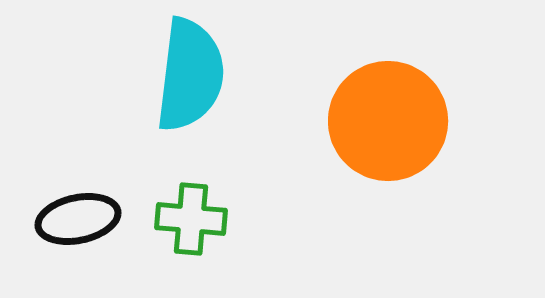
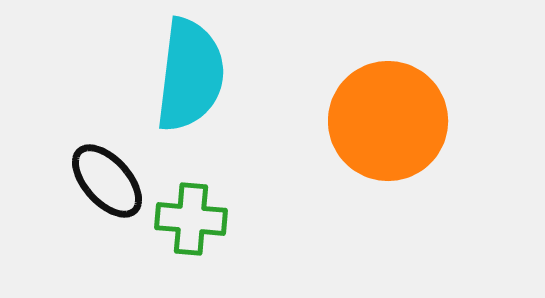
black ellipse: moved 29 px right, 38 px up; rotated 60 degrees clockwise
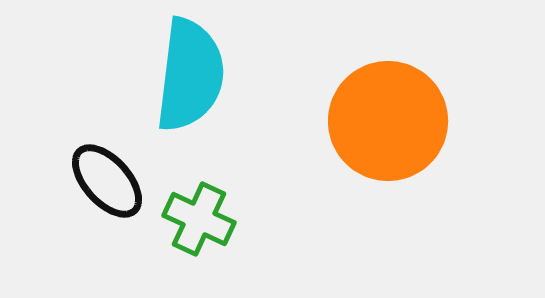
green cross: moved 8 px right; rotated 20 degrees clockwise
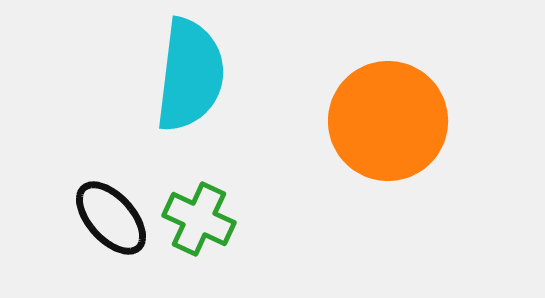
black ellipse: moved 4 px right, 37 px down
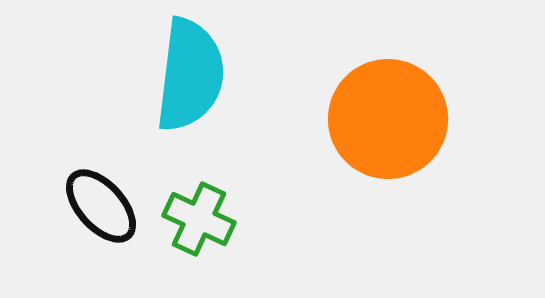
orange circle: moved 2 px up
black ellipse: moved 10 px left, 12 px up
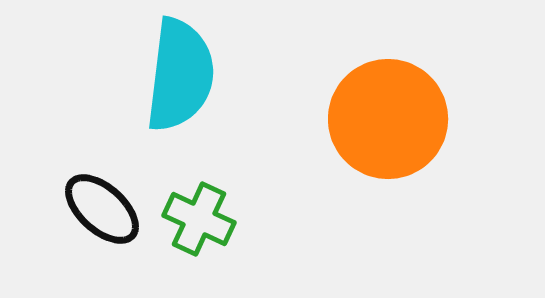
cyan semicircle: moved 10 px left
black ellipse: moved 1 px right, 3 px down; rotated 6 degrees counterclockwise
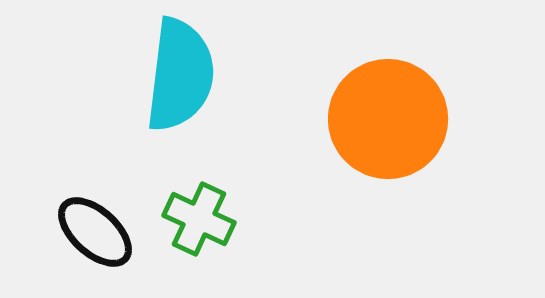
black ellipse: moved 7 px left, 23 px down
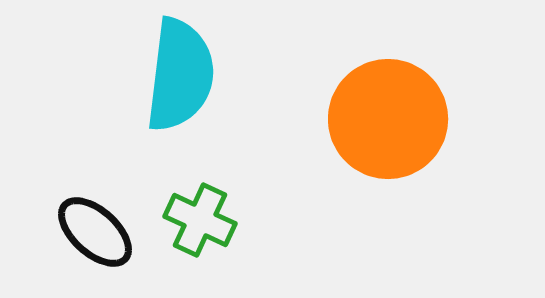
green cross: moved 1 px right, 1 px down
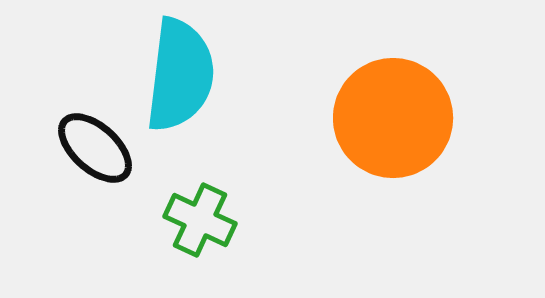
orange circle: moved 5 px right, 1 px up
black ellipse: moved 84 px up
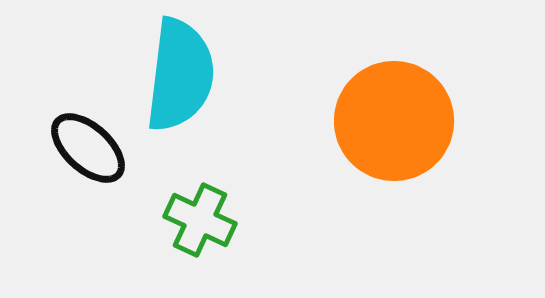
orange circle: moved 1 px right, 3 px down
black ellipse: moved 7 px left
